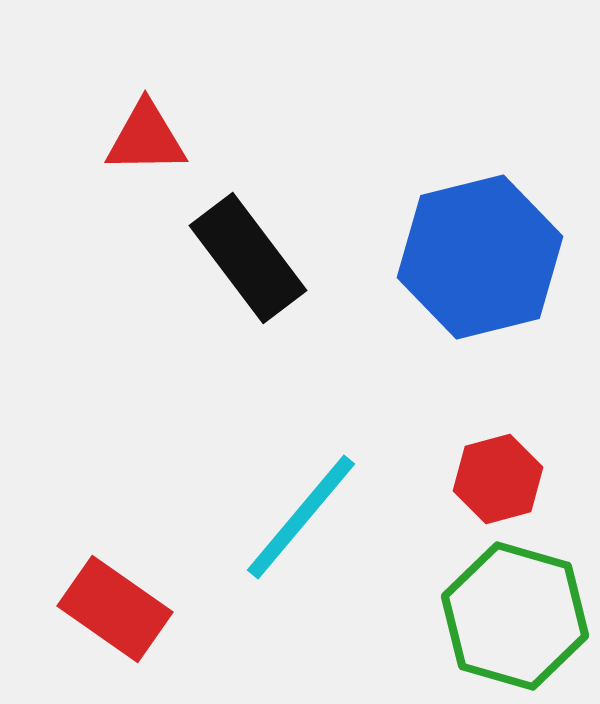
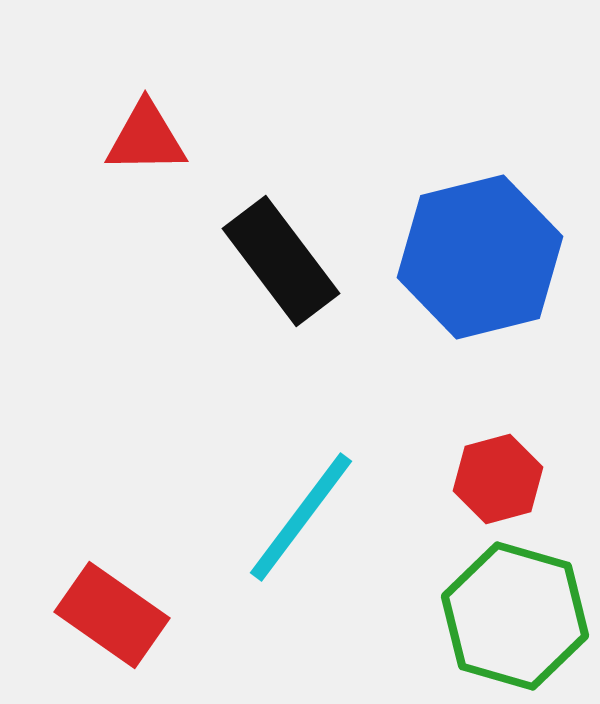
black rectangle: moved 33 px right, 3 px down
cyan line: rotated 3 degrees counterclockwise
red rectangle: moved 3 px left, 6 px down
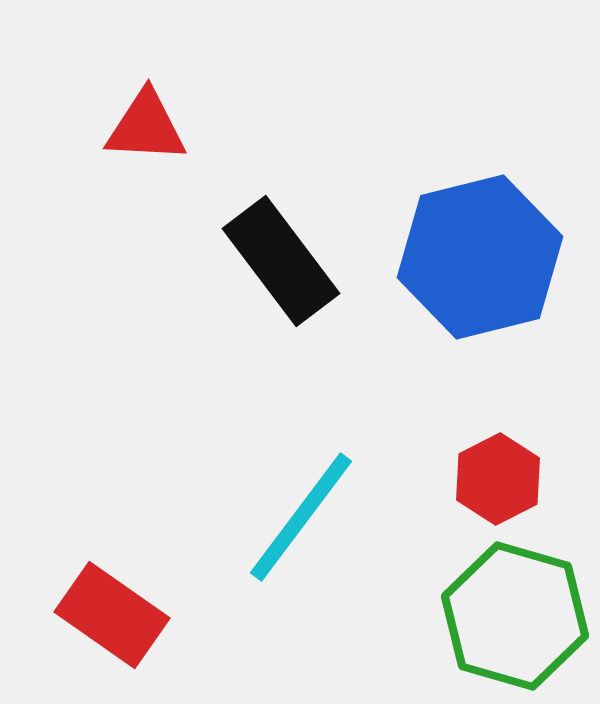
red triangle: moved 11 px up; rotated 4 degrees clockwise
red hexagon: rotated 12 degrees counterclockwise
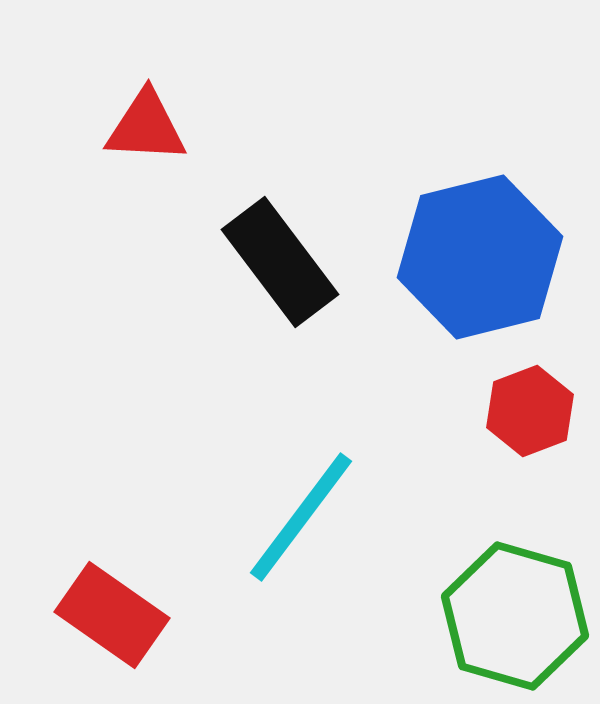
black rectangle: moved 1 px left, 1 px down
red hexagon: moved 32 px right, 68 px up; rotated 6 degrees clockwise
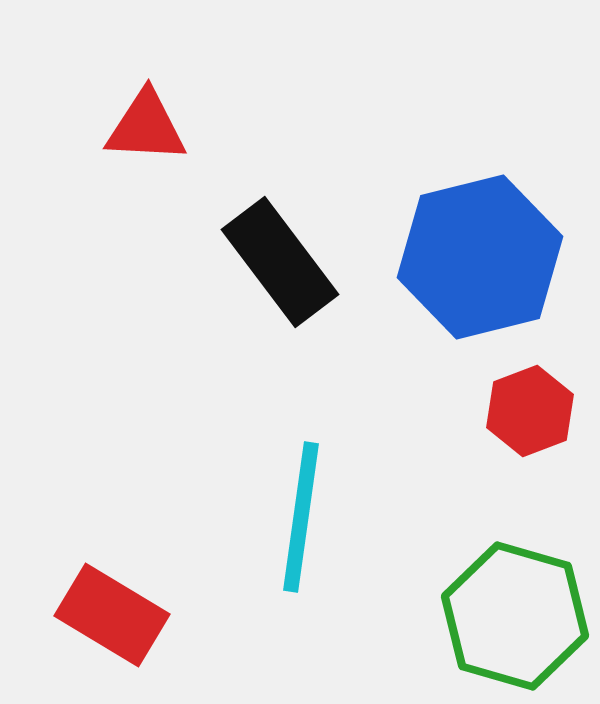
cyan line: rotated 29 degrees counterclockwise
red rectangle: rotated 4 degrees counterclockwise
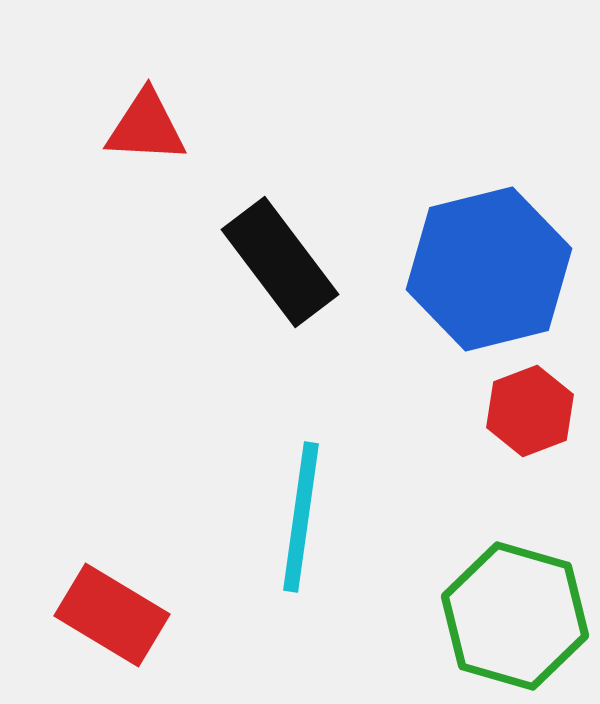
blue hexagon: moved 9 px right, 12 px down
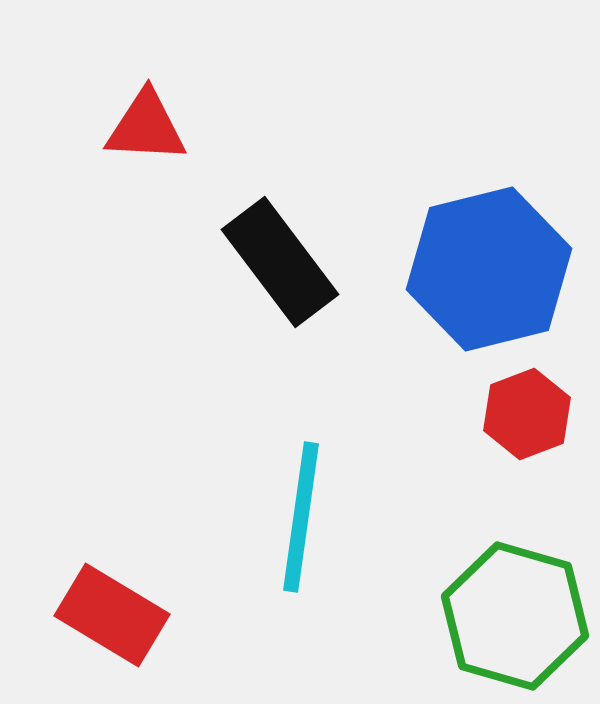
red hexagon: moved 3 px left, 3 px down
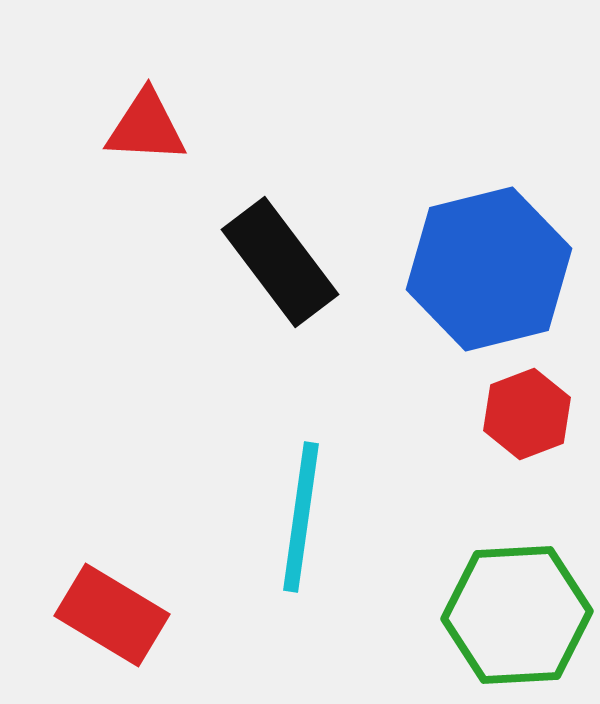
green hexagon: moved 2 px right, 1 px up; rotated 19 degrees counterclockwise
